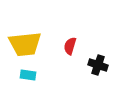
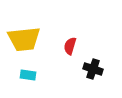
yellow trapezoid: moved 1 px left, 5 px up
black cross: moved 5 px left, 4 px down
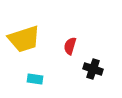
yellow trapezoid: rotated 12 degrees counterclockwise
cyan rectangle: moved 7 px right, 4 px down
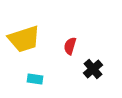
black cross: rotated 30 degrees clockwise
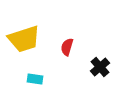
red semicircle: moved 3 px left, 1 px down
black cross: moved 7 px right, 2 px up
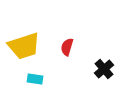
yellow trapezoid: moved 7 px down
black cross: moved 4 px right, 2 px down
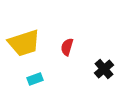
yellow trapezoid: moved 3 px up
cyan rectangle: rotated 28 degrees counterclockwise
